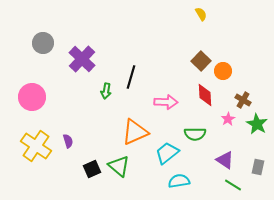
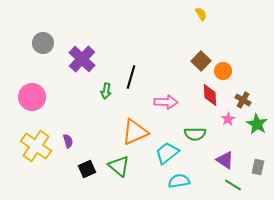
red diamond: moved 5 px right
black square: moved 5 px left
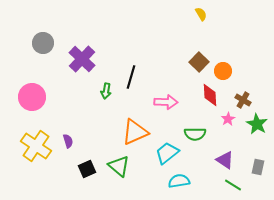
brown square: moved 2 px left, 1 px down
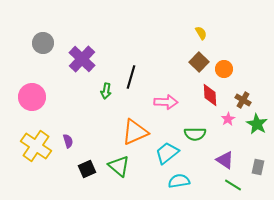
yellow semicircle: moved 19 px down
orange circle: moved 1 px right, 2 px up
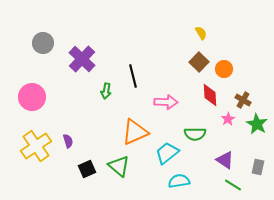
black line: moved 2 px right, 1 px up; rotated 30 degrees counterclockwise
yellow cross: rotated 20 degrees clockwise
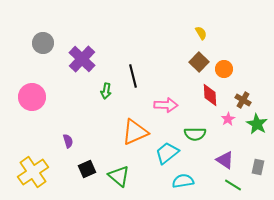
pink arrow: moved 3 px down
yellow cross: moved 3 px left, 26 px down
green triangle: moved 10 px down
cyan semicircle: moved 4 px right
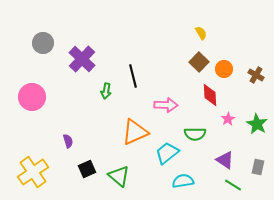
brown cross: moved 13 px right, 25 px up
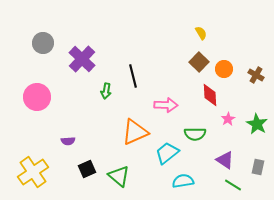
pink circle: moved 5 px right
purple semicircle: rotated 104 degrees clockwise
